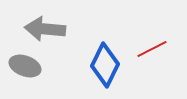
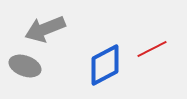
gray arrow: rotated 27 degrees counterclockwise
blue diamond: rotated 36 degrees clockwise
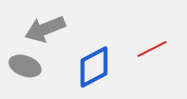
blue diamond: moved 11 px left, 2 px down
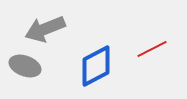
blue diamond: moved 2 px right, 1 px up
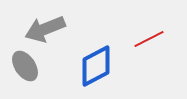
red line: moved 3 px left, 10 px up
gray ellipse: rotated 36 degrees clockwise
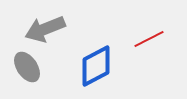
gray ellipse: moved 2 px right, 1 px down
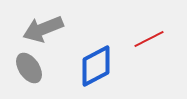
gray arrow: moved 2 px left
gray ellipse: moved 2 px right, 1 px down
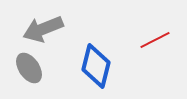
red line: moved 6 px right, 1 px down
blue diamond: rotated 48 degrees counterclockwise
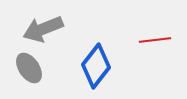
red line: rotated 20 degrees clockwise
blue diamond: rotated 24 degrees clockwise
